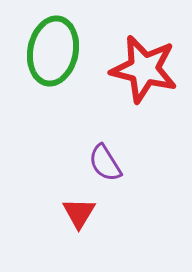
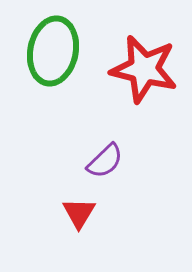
purple semicircle: moved 2 px up; rotated 102 degrees counterclockwise
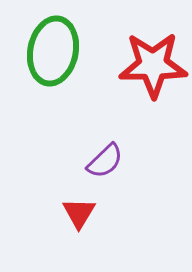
red star: moved 9 px right, 4 px up; rotated 14 degrees counterclockwise
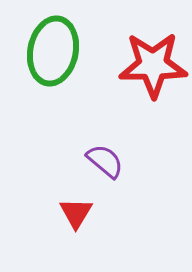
purple semicircle: rotated 96 degrees counterclockwise
red triangle: moved 3 px left
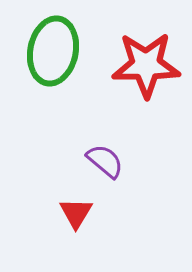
red star: moved 7 px left
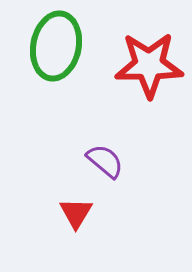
green ellipse: moved 3 px right, 5 px up
red star: moved 3 px right
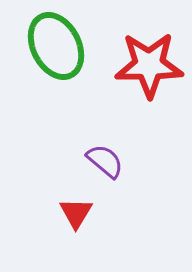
green ellipse: rotated 38 degrees counterclockwise
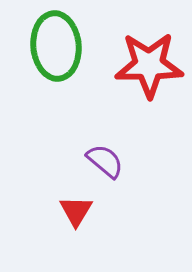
green ellipse: rotated 22 degrees clockwise
red triangle: moved 2 px up
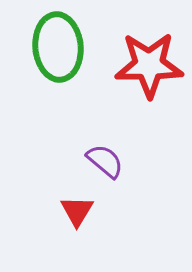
green ellipse: moved 2 px right, 1 px down
red triangle: moved 1 px right
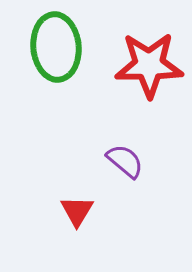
green ellipse: moved 2 px left
purple semicircle: moved 20 px right
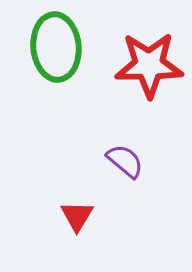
red triangle: moved 5 px down
